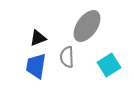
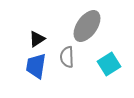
black triangle: moved 1 px left, 1 px down; rotated 12 degrees counterclockwise
cyan square: moved 1 px up
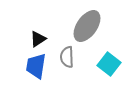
black triangle: moved 1 px right
cyan square: rotated 20 degrees counterclockwise
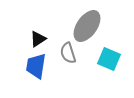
gray semicircle: moved 1 px right, 4 px up; rotated 15 degrees counterclockwise
cyan square: moved 5 px up; rotated 15 degrees counterclockwise
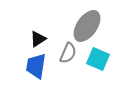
gray semicircle: rotated 140 degrees counterclockwise
cyan square: moved 11 px left
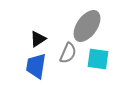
cyan square: rotated 15 degrees counterclockwise
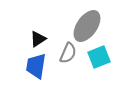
cyan square: moved 1 px right, 2 px up; rotated 30 degrees counterclockwise
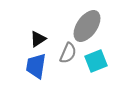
cyan square: moved 3 px left, 4 px down
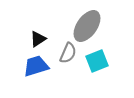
cyan square: moved 1 px right
blue trapezoid: rotated 64 degrees clockwise
